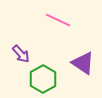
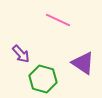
green hexagon: rotated 16 degrees counterclockwise
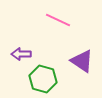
purple arrow: rotated 132 degrees clockwise
purple triangle: moved 1 px left, 2 px up
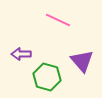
purple triangle: rotated 15 degrees clockwise
green hexagon: moved 4 px right, 2 px up
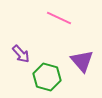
pink line: moved 1 px right, 2 px up
purple arrow: rotated 132 degrees counterclockwise
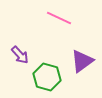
purple arrow: moved 1 px left, 1 px down
purple triangle: rotated 35 degrees clockwise
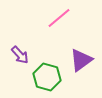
pink line: rotated 65 degrees counterclockwise
purple triangle: moved 1 px left, 1 px up
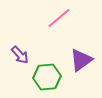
green hexagon: rotated 20 degrees counterclockwise
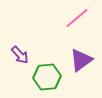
pink line: moved 18 px right
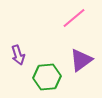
pink line: moved 3 px left
purple arrow: moved 2 px left; rotated 24 degrees clockwise
